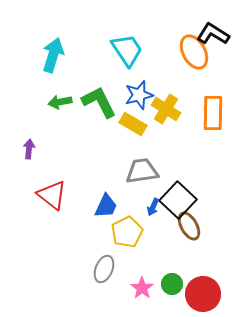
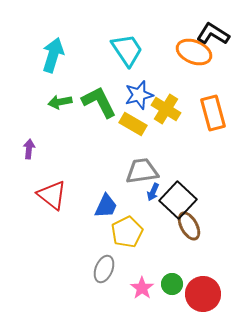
orange ellipse: rotated 40 degrees counterclockwise
orange rectangle: rotated 16 degrees counterclockwise
blue arrow: moved 15 px up
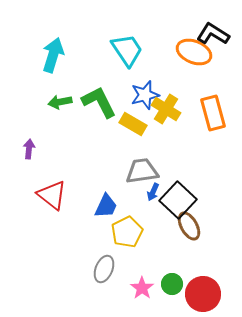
blue star: moved 6 px right
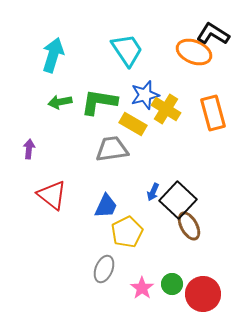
green L-shape: rotated 54 degrees counterclockwise
gray trapezoid: moved 30 px left, 22 px up
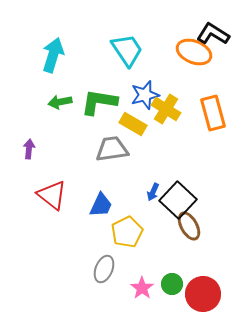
blue trapezoid: moved 5 px left, 1 px up
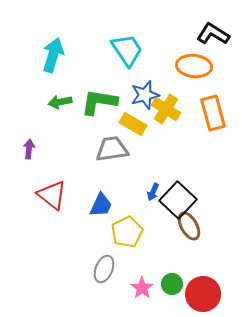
orange ellipse: moved 14 px down; rotated 16 degrees counterclockwise
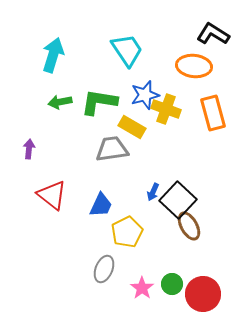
yellow cross: rotated 12 degrees counterclockwise
yellow rectangle: moved 1 px left, 3 px down
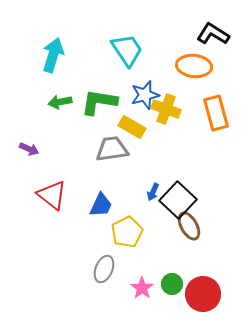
orange rectangle: moved 3 px right
purple arrow: rotated 108 degrees clockwise
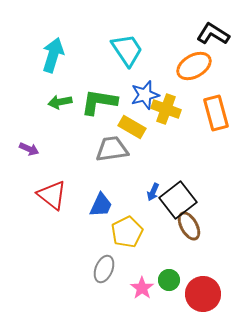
orange ellipse: rotated 36 degrees counterclockwise
black square: rotated 9 degrees clockwise
green circle: moved 3 px left, 4 px up
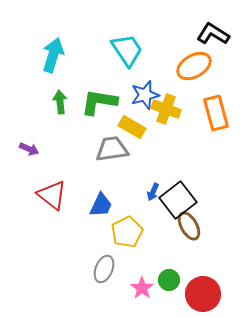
green arrow: rotated 95 degrees clockwise
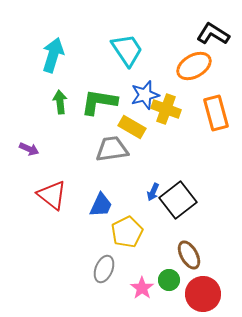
brown ellipse: moved 29 px down
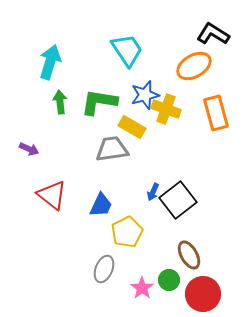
cyan arrow: moved 3 px left, 7 px down
